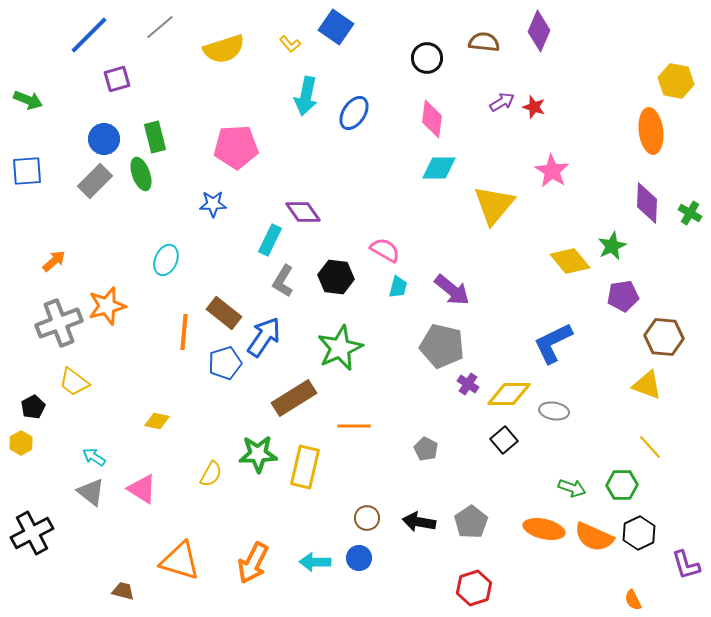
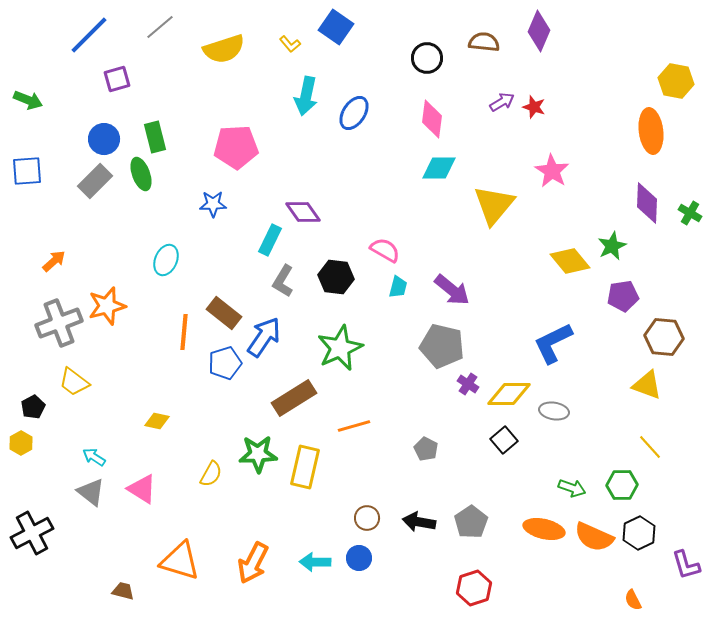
orange line at (354, 426): rotated 16 degrees counterclockwise
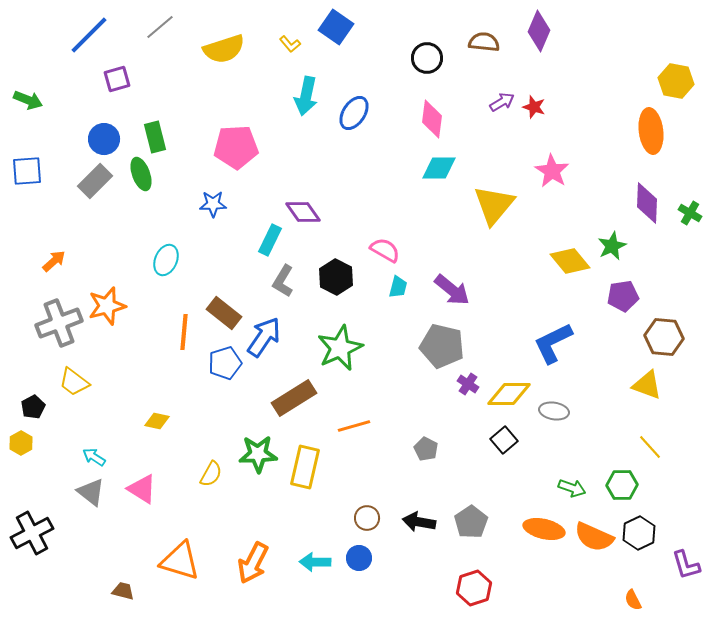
black hexagon at (336, 277): rotated 20 degrees clockwise
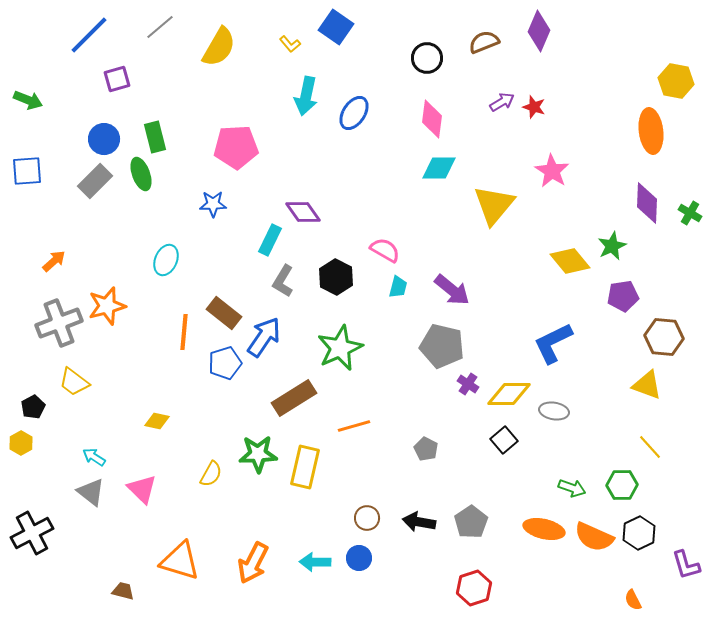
brown semicircle at (484, 42): rotated 28 degrees counterclockwise
yellow semicircle at (224, 49): moved 5 px left, 2 px up; rotated 42 degrees counterclockwise
pink triangle at (142, 489): rotated 12 degrees clockwise
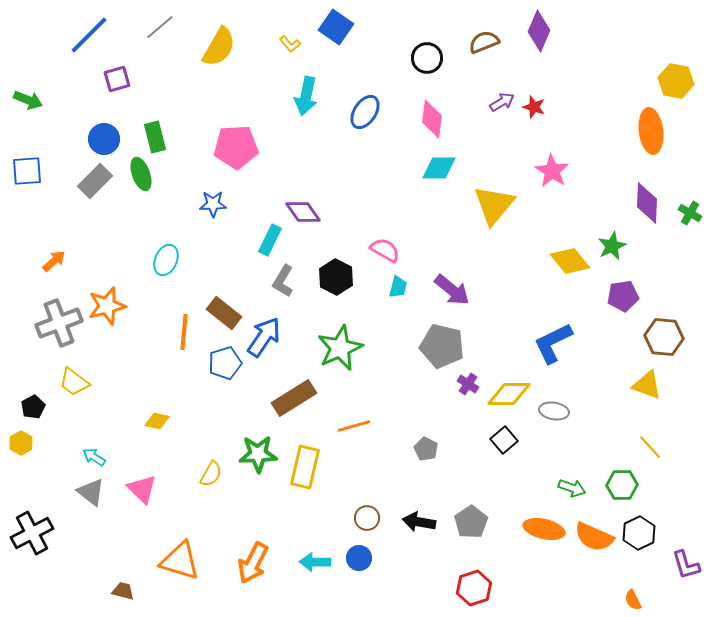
blue ellipse at (354, 113): moved 11 px right, 1 px up
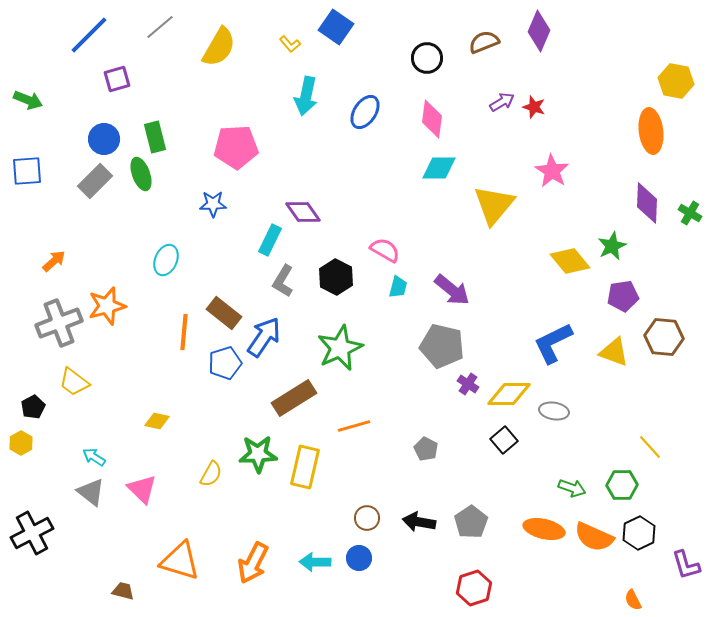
yellow triangle at (647, 385): moved 33 px left, 33 px up
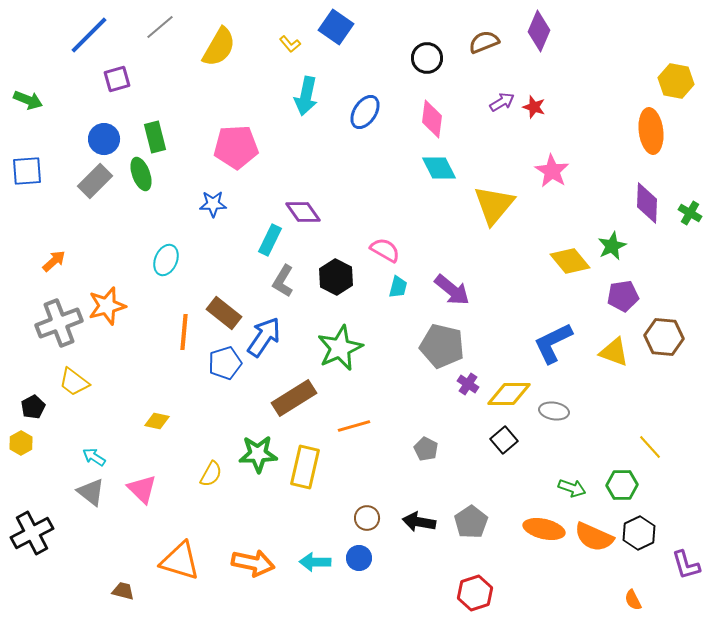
cyan diamond at (439, 168): rotated 63 degrees clockwise
orange arrow at (253, 563): rotated 105 degrees counterclockwise
red hexagon at (474, 588): moved 1 px right, 5 px down
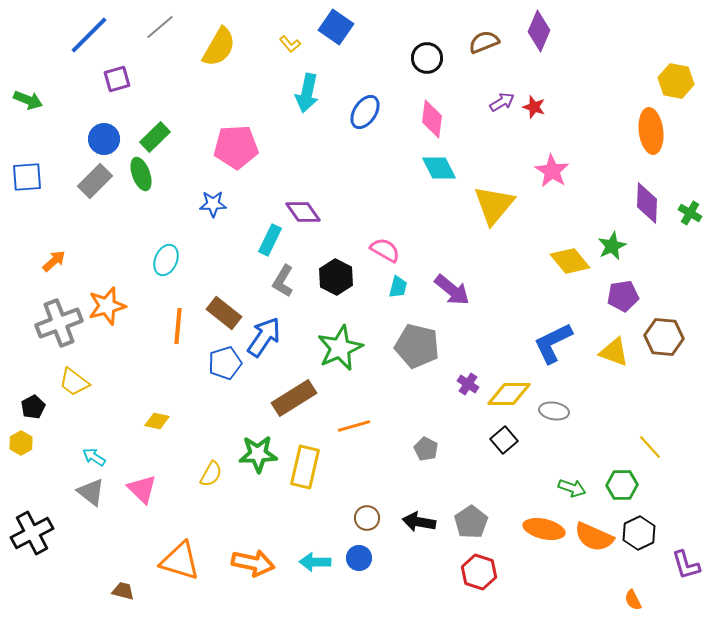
cyan arrow at (306, 96): moved 1 px right, 3 px up
green rectangle at (155, 137): rotated 60 degrees clockwise
blue square at (27, 171): moved 6 px down
orange line at (184, 332): moved 6 px left, 6 px up
gray pentagon at (442, 346): moved 25 px left
red hexagon at (475, 593): moved 4 px right, 21 px up; rotated 24 degrees counterclockwise
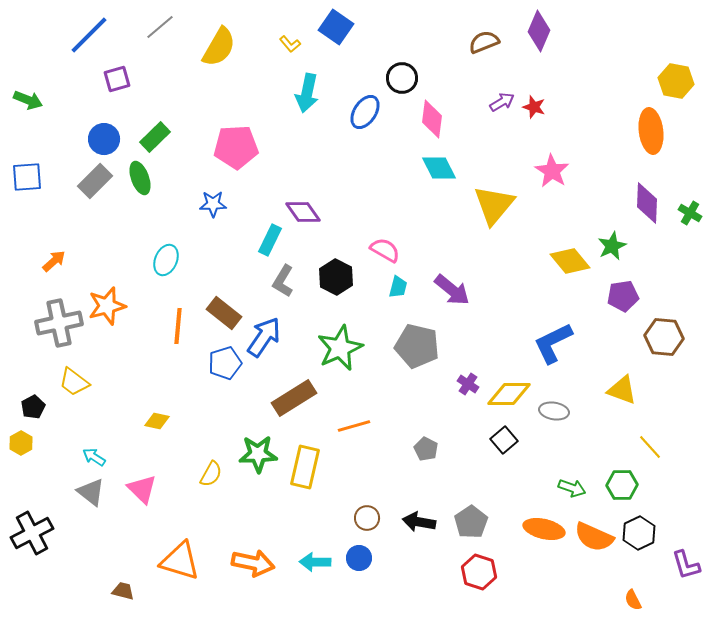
black circle at (427, 58): moved 25 px left, 20 px down
green ellipse at (141, 174): moved 1 px left, 4 px down
gray cross at (59, 323): rotated 9 degrees clockwise
yellow triangle at (614, 352): moved 8 px right, 38 px down
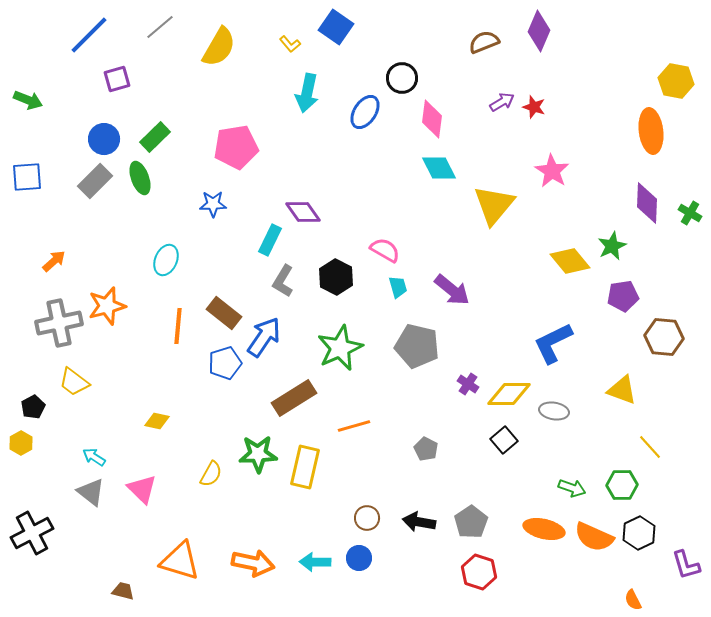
pink pentagon at (236, 147): rotated 6 degrees counterclockwise
cyan trapezoid at (398, 287): rotated 30 degrees counterclockwise
